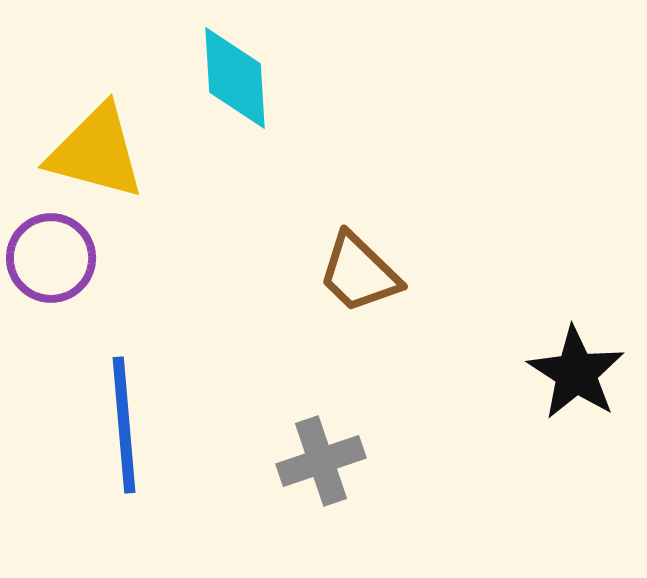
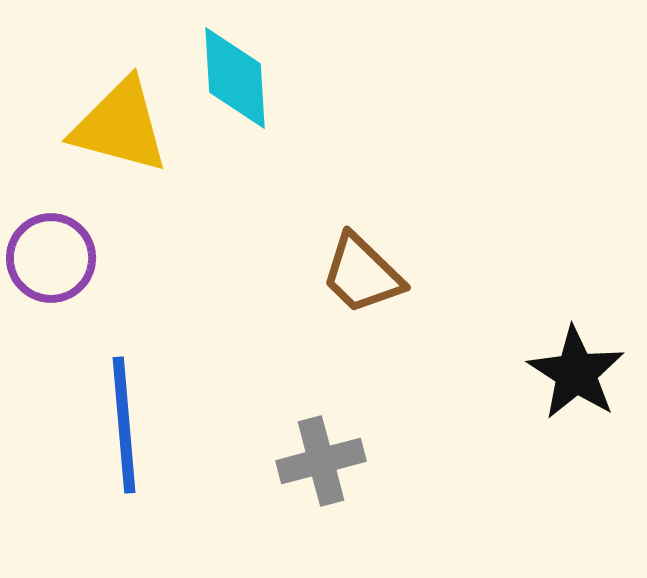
yellow triangle: moved 24 px right, 26 px up
brown trapezoid: moved 3 px right, 1 px down
gray cross: rotated 4 degrees clockwise
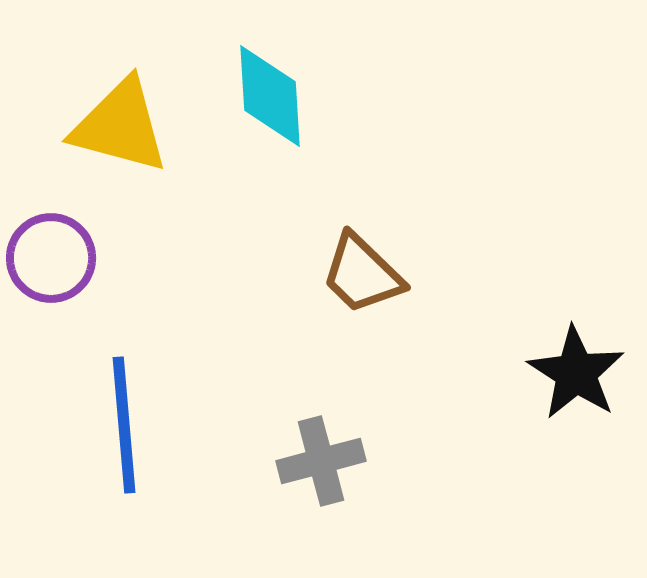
cyan diamond: moved 35 px right, 18 px down
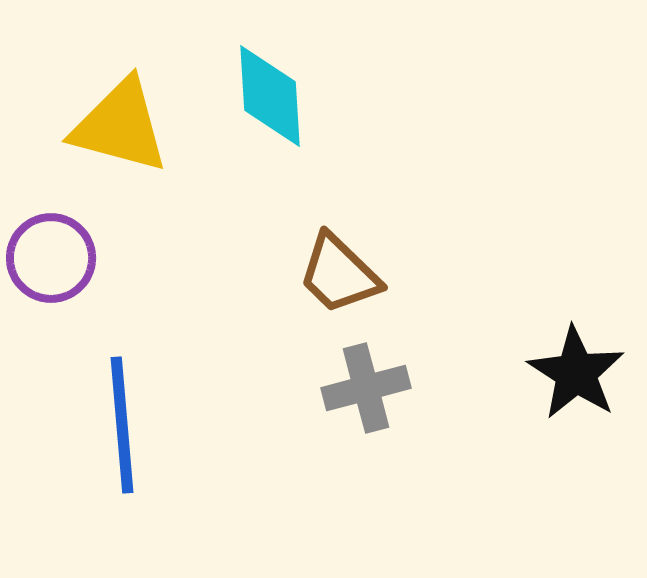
brown trapezoid: moved 23 px left
blue line: moved 2 px left
gray cross: moved 45 px right, 73 px up
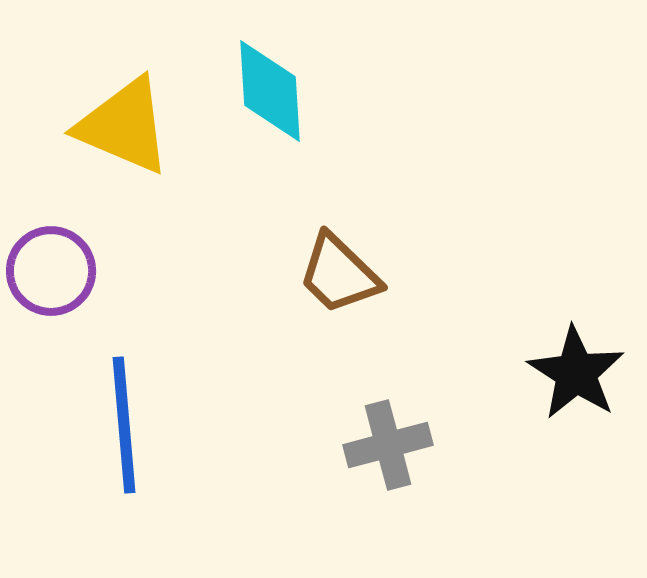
cyan diamond: moved 5 px up
yellow triangle: moved 4 px right; rotated 8 degrees clockwise
purple circle: moved 13 px down
gray cross: moved 22 px right, 57 px down
blue line: moved 2 px right
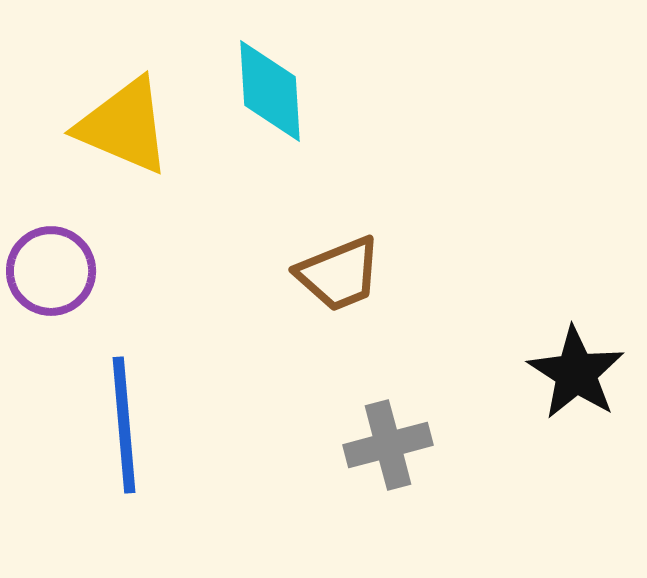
brown trapezoid: rotated 66 degrees counterclockwise
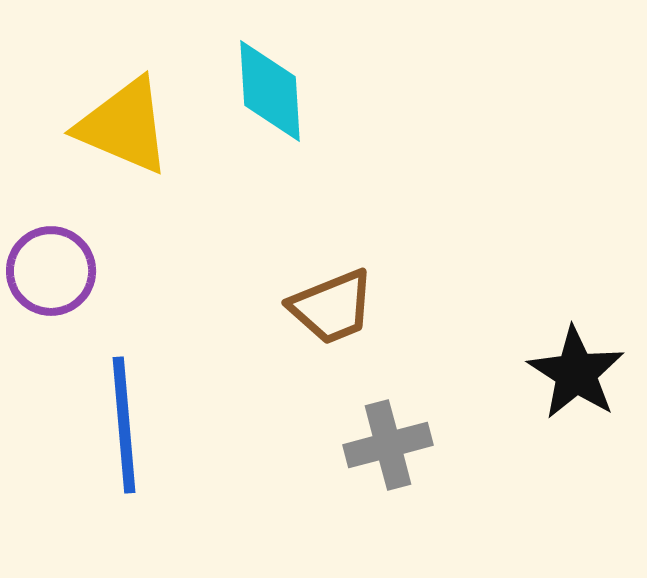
brown trapezoid: moved 7 px left, 33 px down
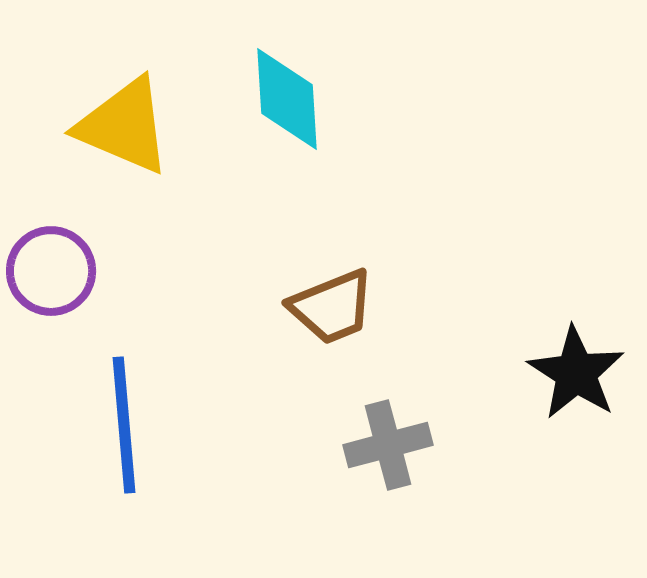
cyan diamond: moved 17 px right, 8 px down
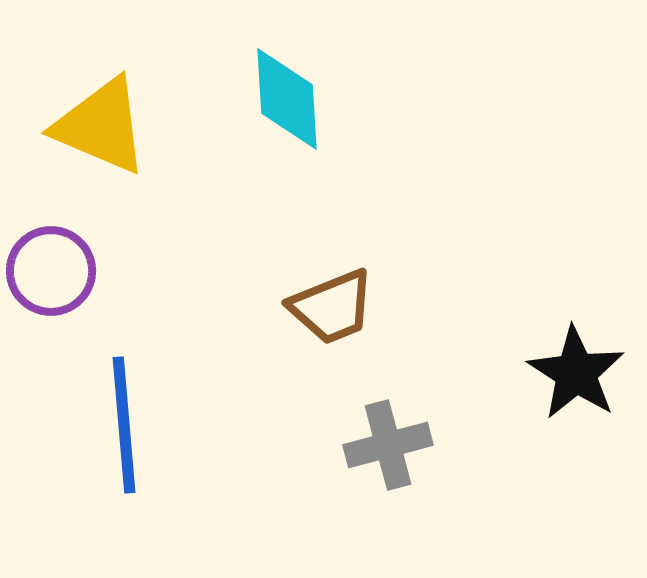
yellow triangle: moved 23 px left
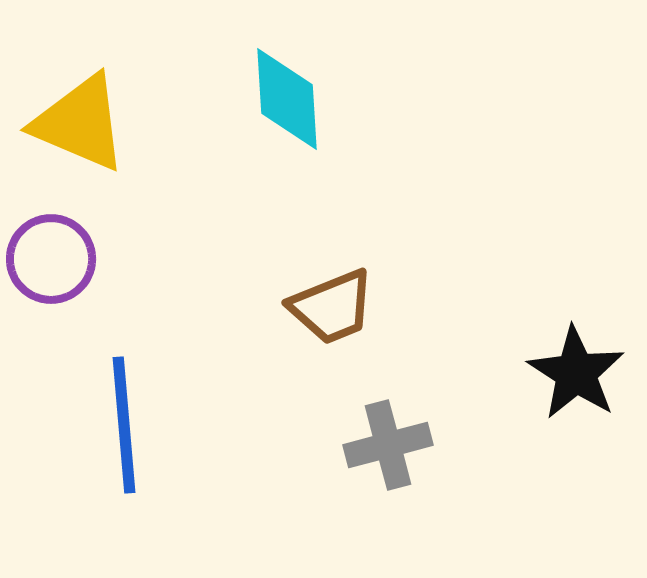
yellow triangle: moved 21 px left, 3 px up
purple circle: moved 12 px up
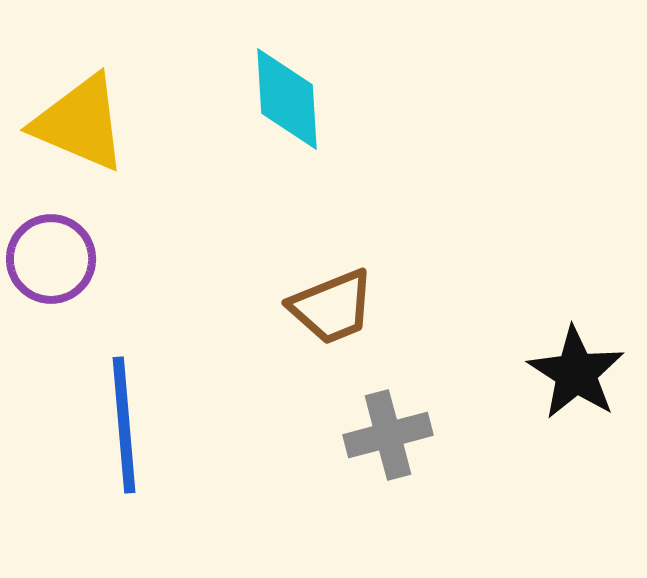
gray cross: moved 10 px up
